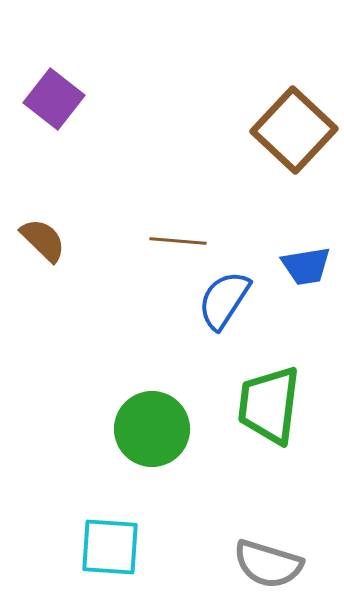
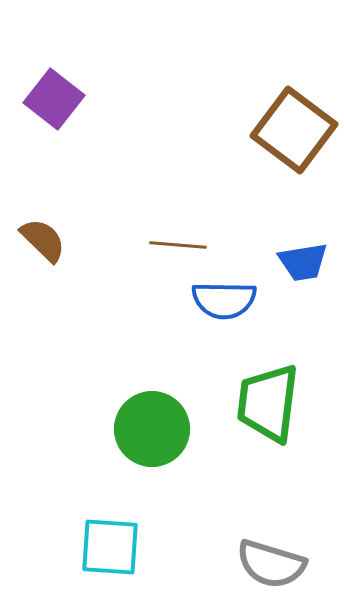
brown square: rotated 6 degrees counterclockwise
brown line: moved 4 px down
blue trapezoid: moved 3 px left, 4 px up
blue semicircle: rotated 122 degrees counterclockwise
green trapezoid: moved 1 px left, 2 px up
gray semicircle: moved 3 px right
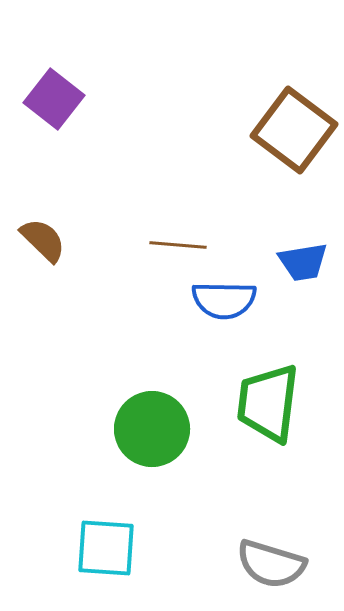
cyan square: moved 4 px left, 1 px down
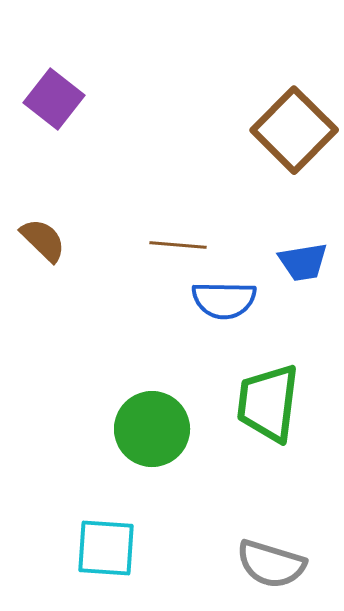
brown square: rotated 8 degrees clockwise
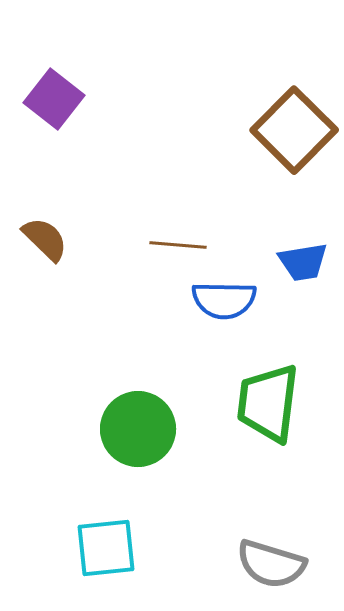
brown semicircle: moved 2 px right, 1 px up
green circle: moved 14 px left
cyan square: rotated 10 degrees counterclockwise
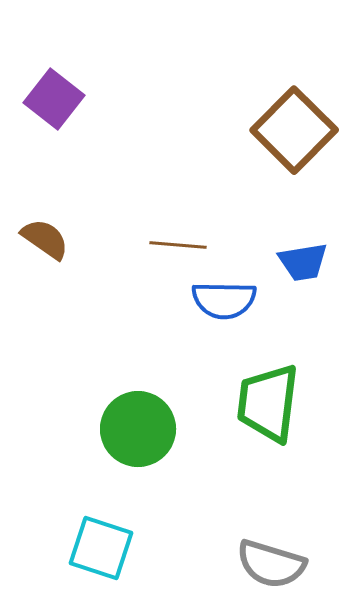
brown semicircle: rotated 9 degrees counterclockwise
cyan square: moved 5 px left; rotated 24 degrees clockwise
